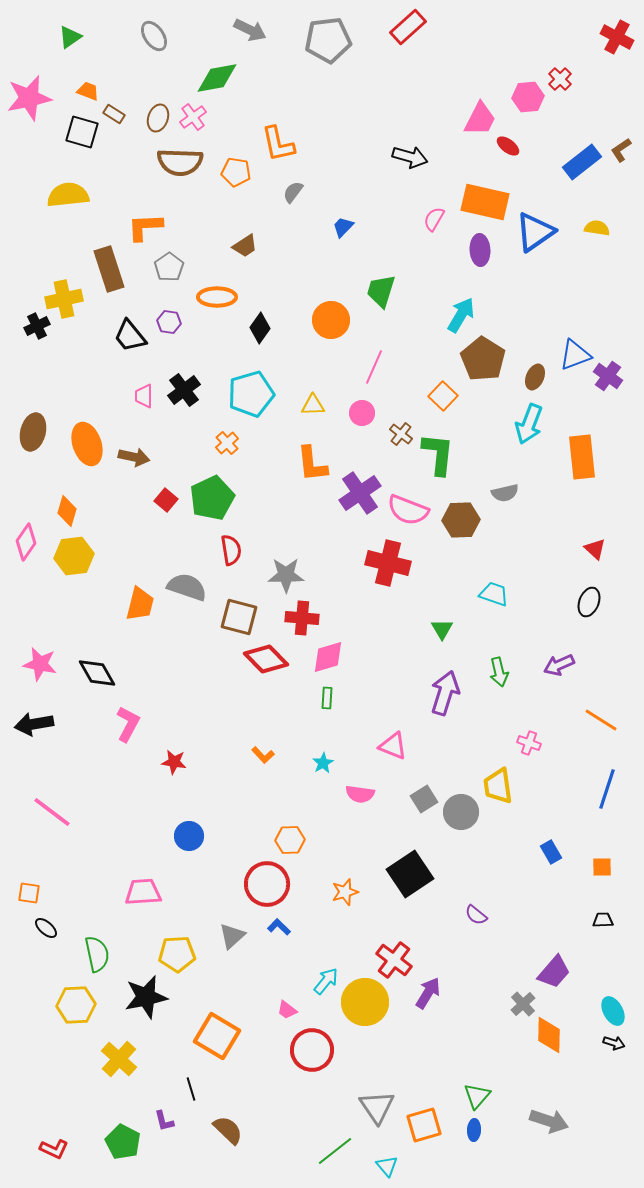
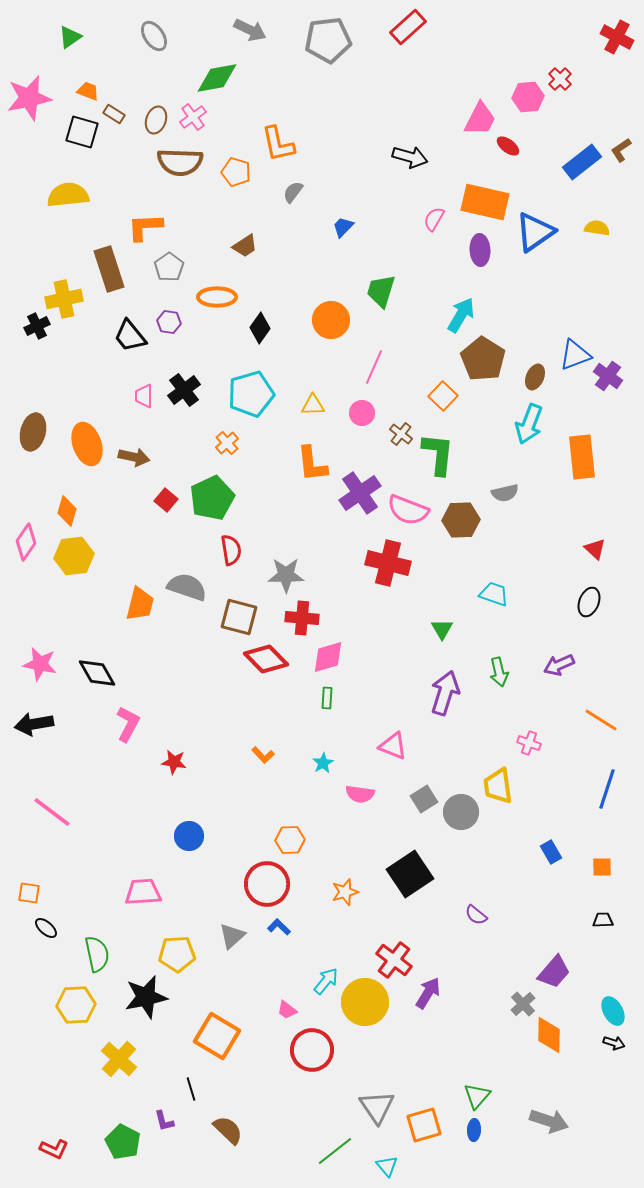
brown ellipse at (158, 118): moved 2 px left, 2 px down
orange pentagon at (236, 172): rotated 8 degrees clockwise
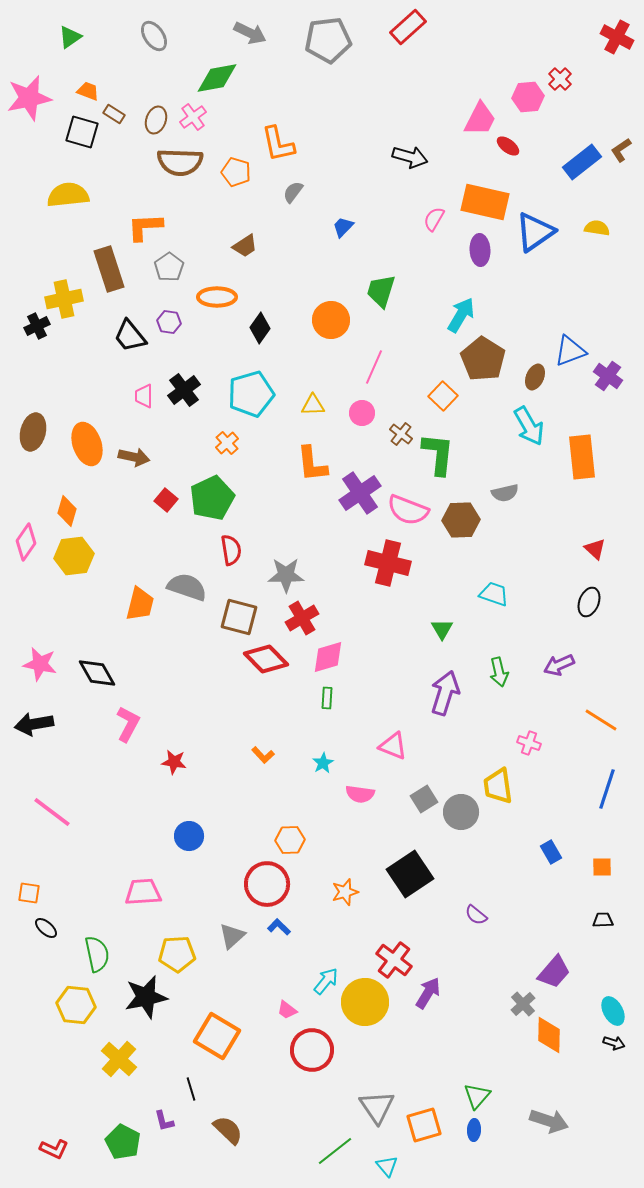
gray arrow at (250, 30): moved 3 px down
blue triangle at (575, 355): moved 5 px left, 4 px up
cyan arrow at (529, 424): moved 2 px down; rotated 51 degrees counterclockwise
red cross at (302, 618): rotated 36 degrees counterclockwise
yellow hexagon at (76, 1005): rotated 9 degrees clockwise
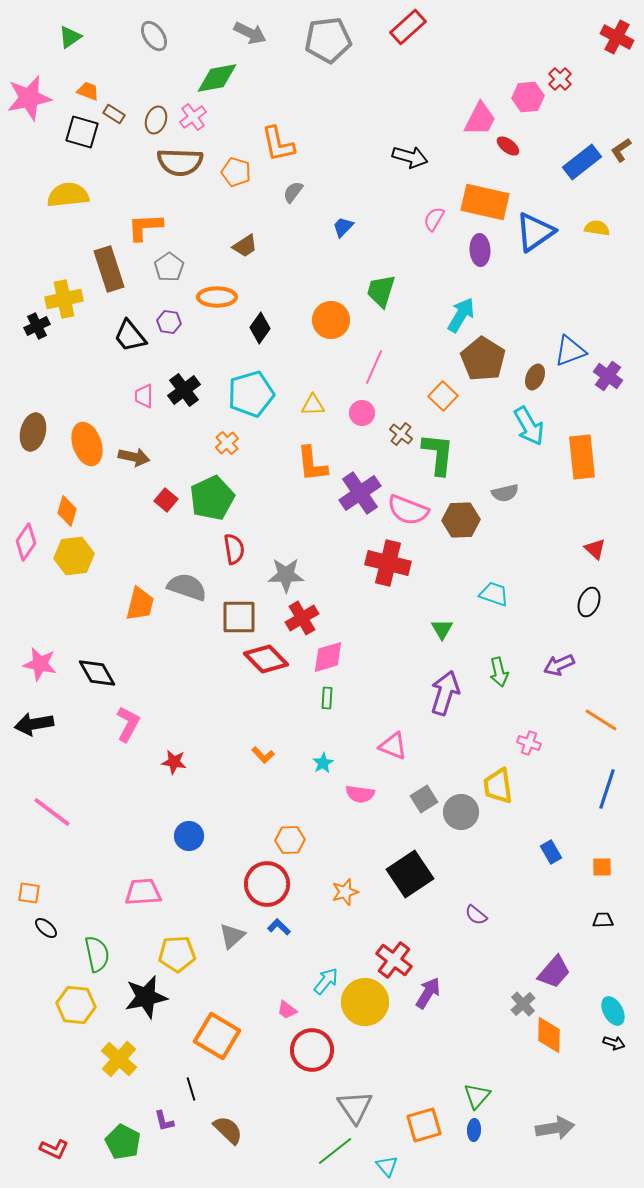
red semicircle at (231, 550): moved 3 px right, 1 px up
brown square at (239, 617): rotated 15 degrees counterclockwise
gray triangle at (377, 1107): moved 22 px left
gray arrow at (549, 1121): moved 6 px right, 7 px down; rotated 27 degrees counterclockwise
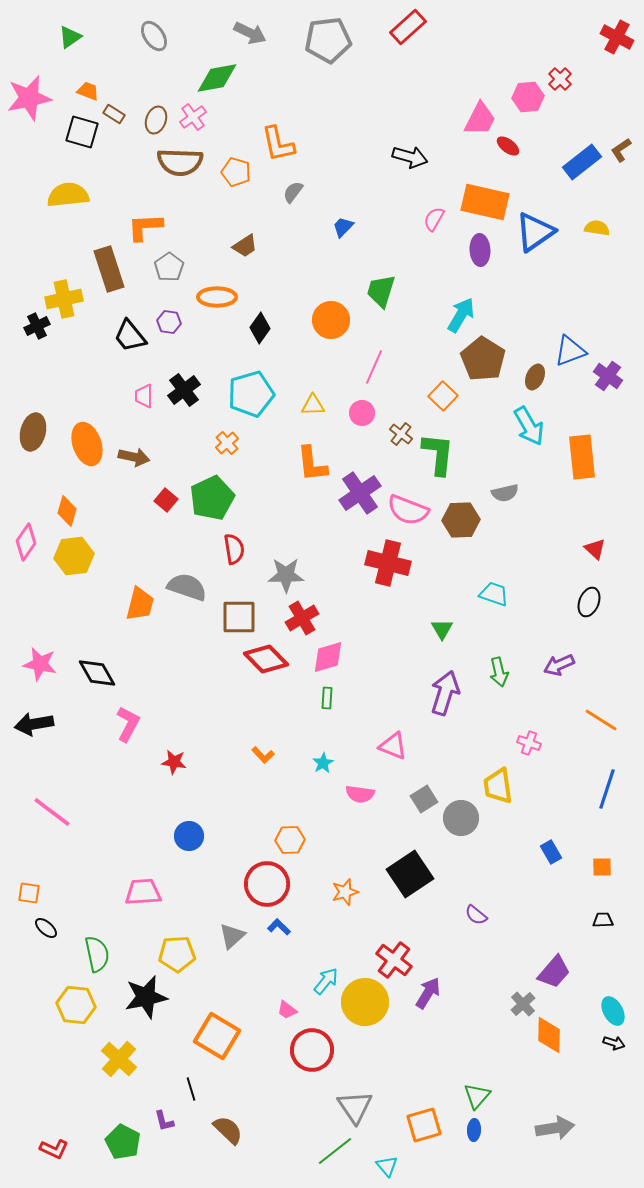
gray circle at (461, 812): moved 6 px down
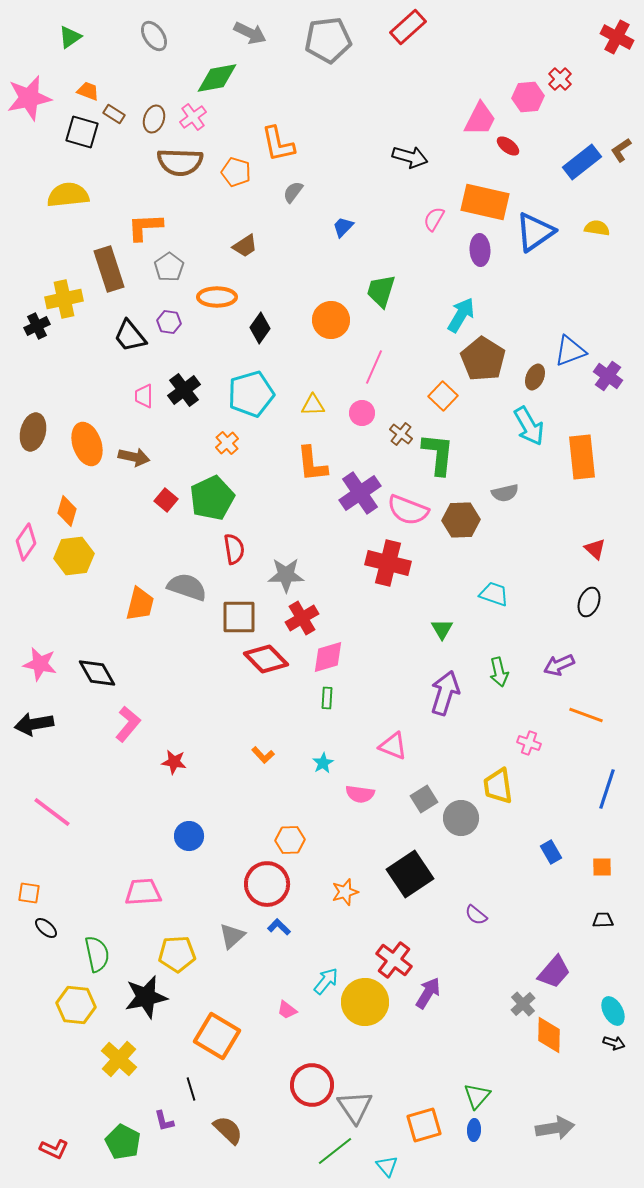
brown ellipse at (156, 120): moved 2 px left, 1 px up
orange line at (601, 720): moved 15 px left, 5 px up; rotated 12 degrees counterclockwise
pink L-shape at (128, 724): rotated 12 degrees clockwise
red circle at (312, 1050): moved 35 px down
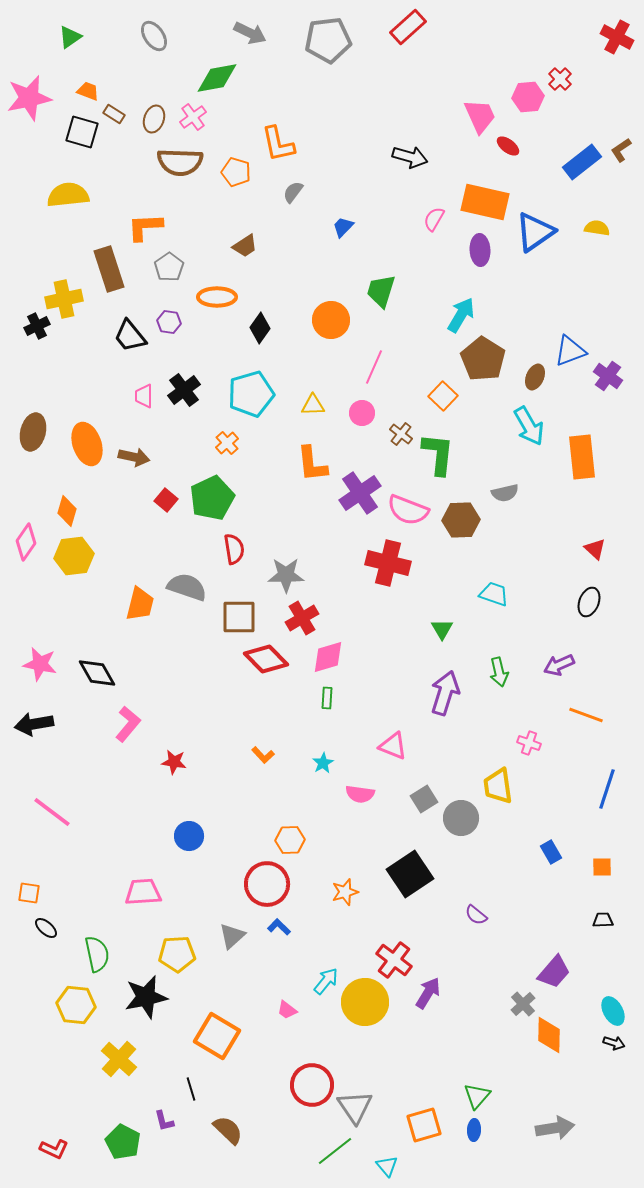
pink trapezoid at (480, 119): moved 3 px up; rotated 51 degrees counterclockwise
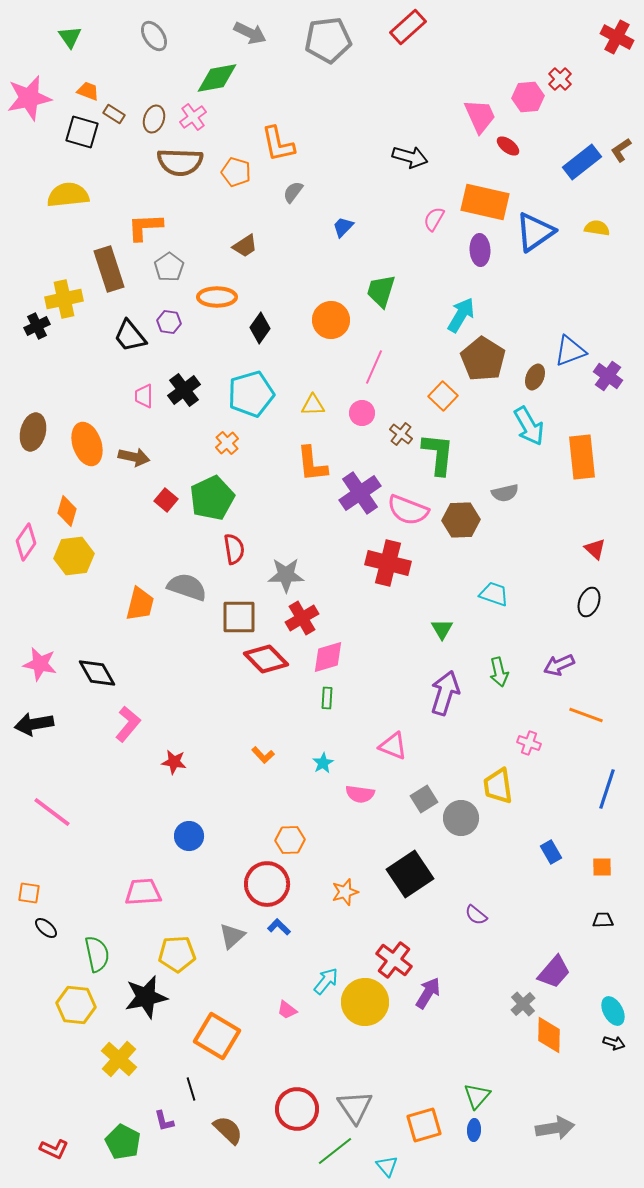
green triangle at (70, 37): rotated 30 degrees counterclockwise
red circle at (312, 1085): moved 15 px left, 24 px down
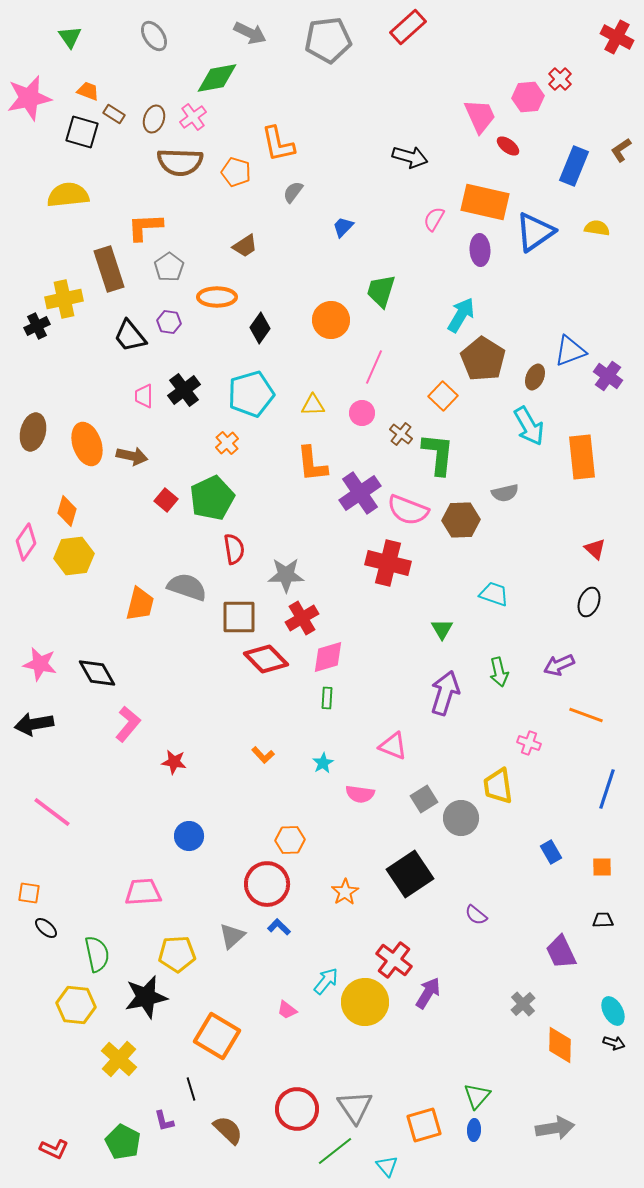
blue rectangle at (582, 162): moved 8 px left, 4 px down; rotated 30 degrees counterclockwise
brown arrow at (134, 457): moved 2 px left, 1 px up
orange star at (345, 892): rotated 16 degrees counterclockwise
purple trapezoid at (554, 972): moved 7 px right, 20 px up; rotated 114 degrees clockwise
orange diamond at (549, 1035): moved 11 px right, 10 px down
